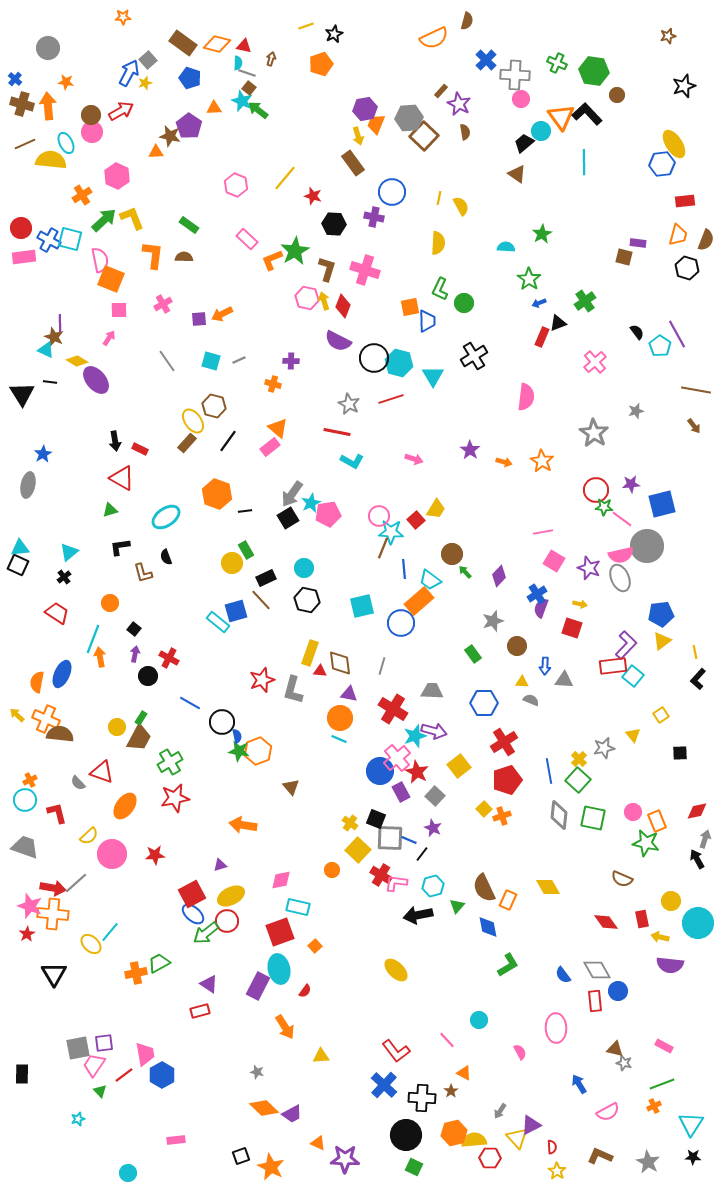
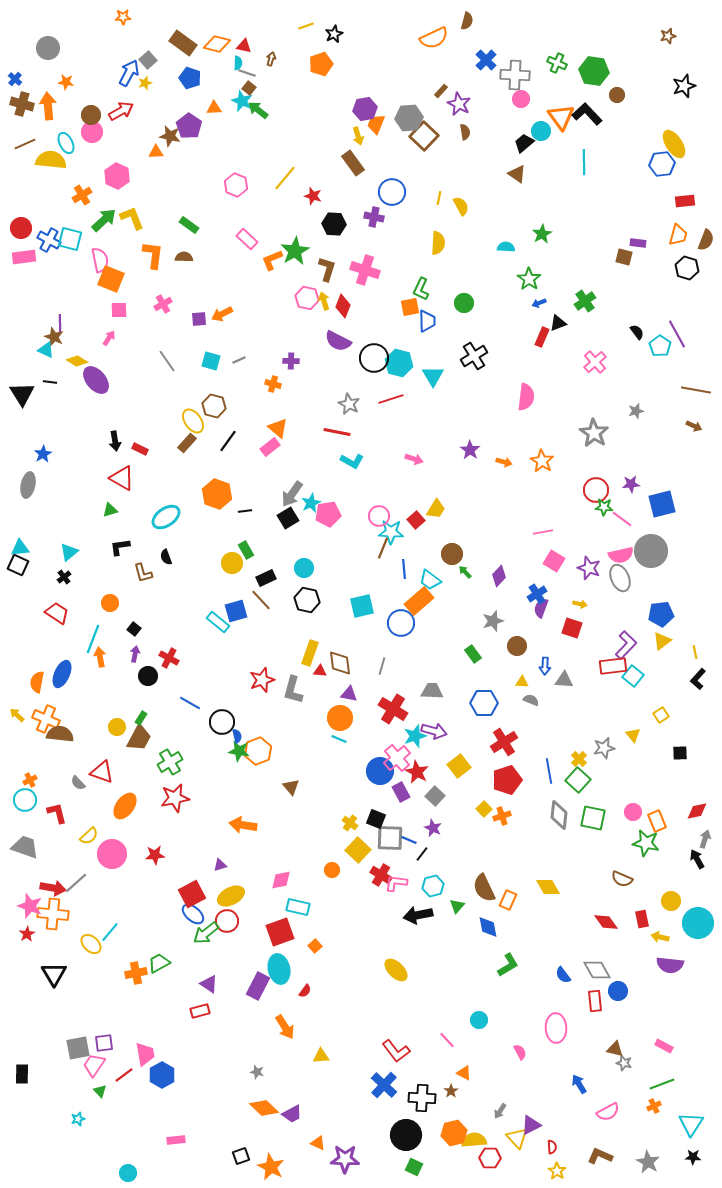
green L-shape at (440, 289): moved 19 px left
brown arrow at (694, 426): rotated 28 degrees counterclockwise
gray circle at (647, 546): moved 4 px right, 5 px down
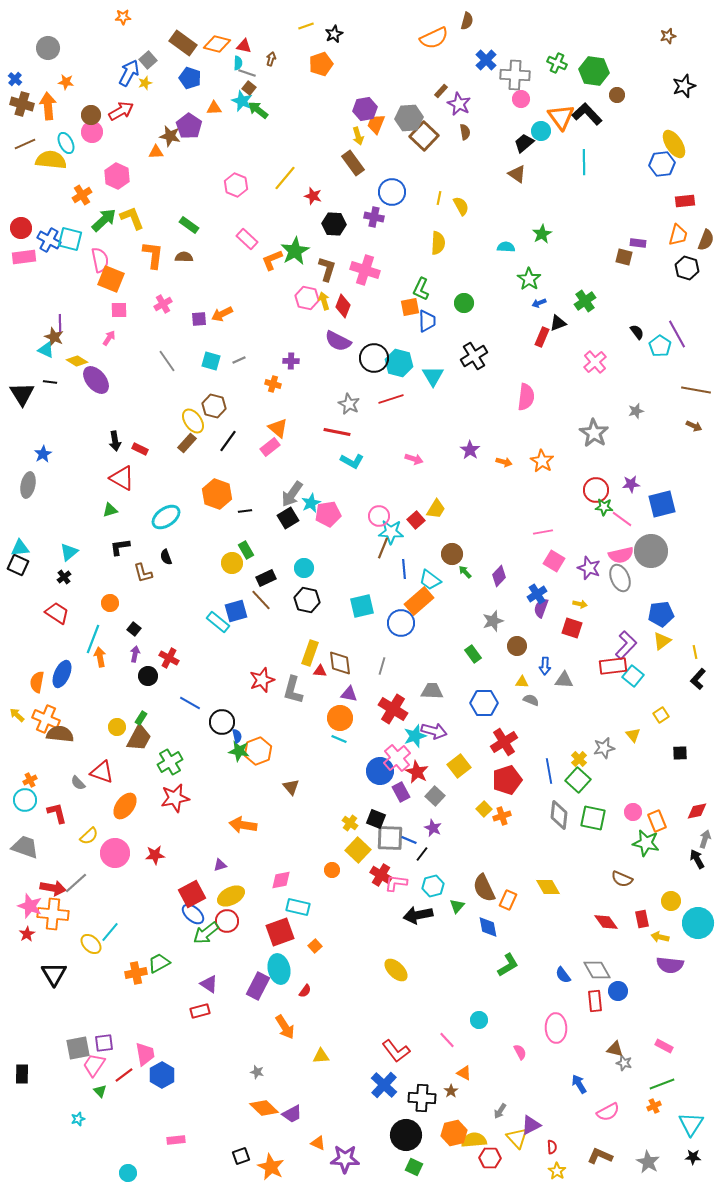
pink circle at (112, 854): moved 3 px right, 1 px up
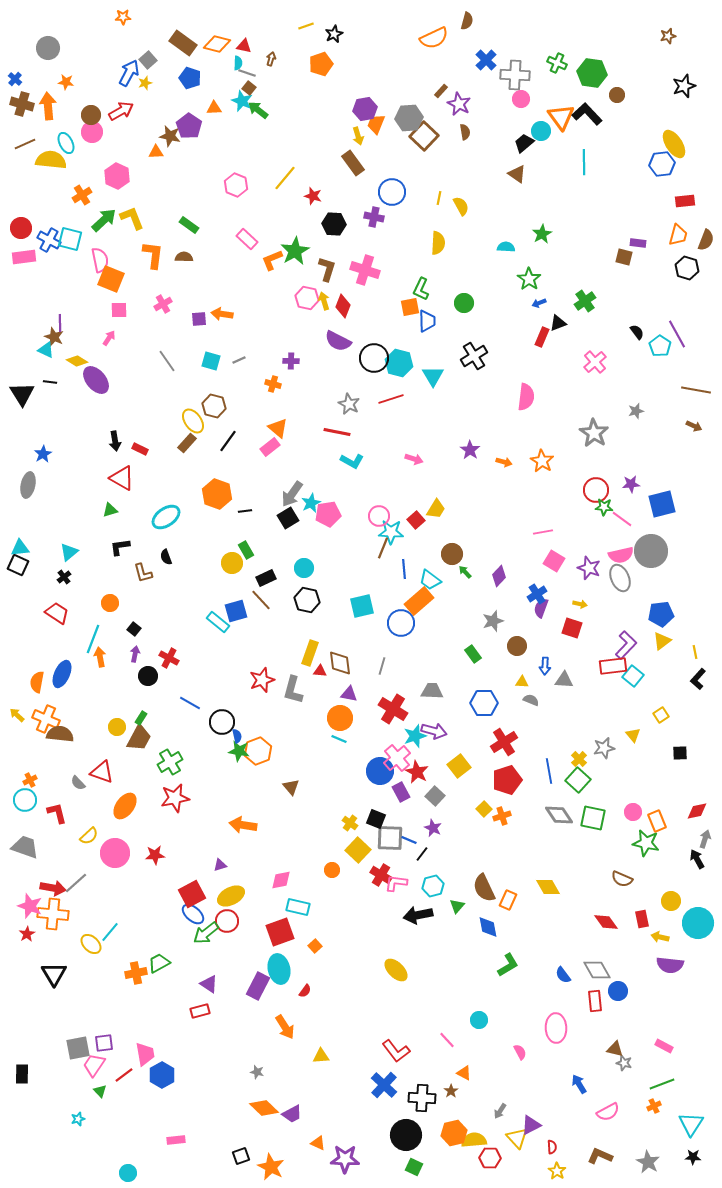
green hexagon at (594, 71): moved 2 px left, 2 px down
orange arrow at (222, 314): rotated 35 degrees clockwise
gray diamond at (559, 815): rotated 40 degrees counterclockwise
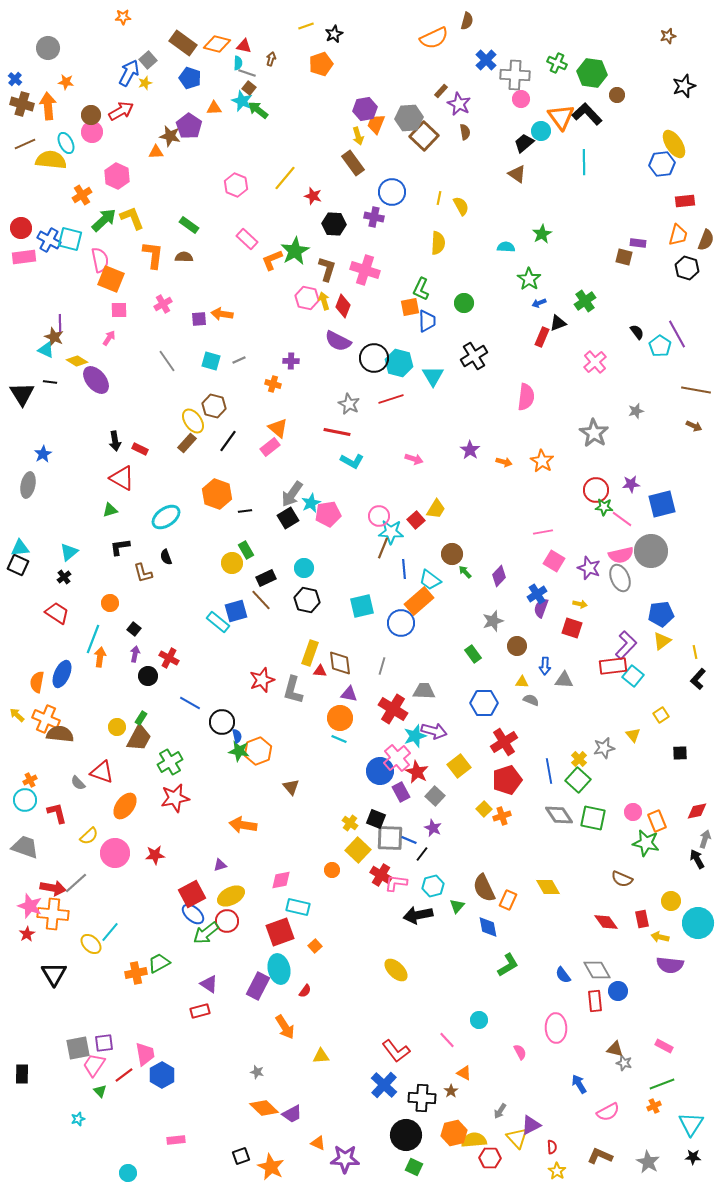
orange arrow at (100, 657): rotated 18 degrees clockwise
gray trapezoid at (432, 691): moved 8 px left
